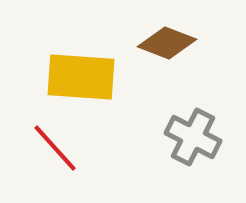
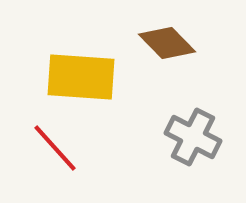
brown diamond: rotated 24 degrees clockwise
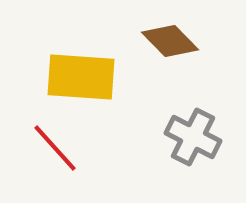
brown diamond: moved 3 px right, 2 px up
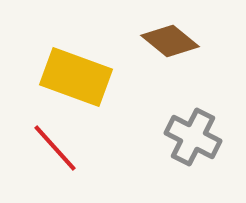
brown diamond: rotated 6 degrees counterclockwise
yellow rectangle: moved 5 px left; rotated 16 degrees clockwise
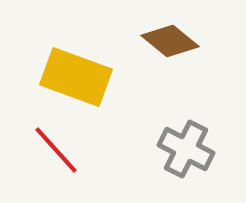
gray cross: moved 7 px left, 12 px down
red line: moved 1 px right, 2 px down
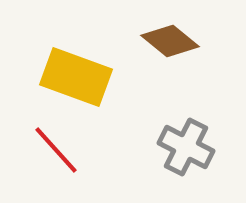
gray cross: moved 2 px up
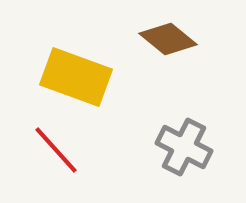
brown diamond: moved 2 px left, 2 px up
gray cross: moved 2 px left
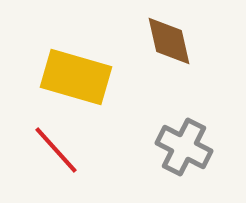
brown diamond: moved 1 px right, 2 px down; rotated 38 degrees clockwise
yellow rectangle: rotated 4 degrees counterclockwise
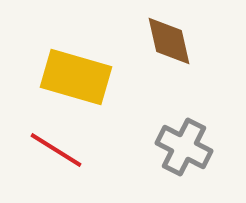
red line: rotated 16 degrees counterclockwise
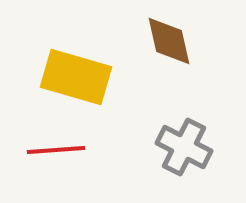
red line: rotated 36 degrees counterclockwise
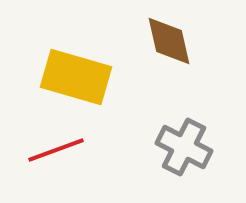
red line: rotated 16 degrees counterclockwise
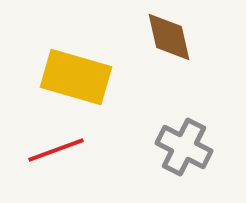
brown diamond: moved 4 px up
